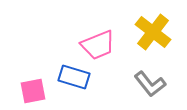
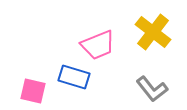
gray L-shape: moved 2 px right, 5 px down
pink square: rotated 24 degrees clockwise
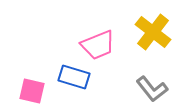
pink square: moved 1 px left
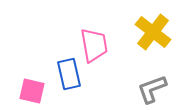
pink trapezoid: moved 4 px left; rotated 78 degrees counterclockwise
blue rectangle: moved 5 px left, 3 px up; rotated 60 degrees clockwise
gray L-shape: rotated 108 degrees clockwise
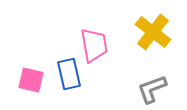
pink square: moved 1 px left, 11 px up
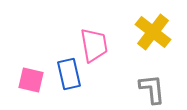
gray L-shape: rotated 104 degrees clockwise
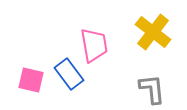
blue rectangle: rotated 24 degrees counterclockwise
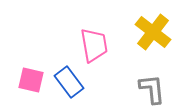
blue rectangle: moved 8 px down
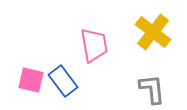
blue rectangle: moved 6 px left, 1 px up
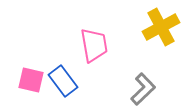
yellow cross: moved 8 px right, 5 px up; rotated 24 degrees clockwise
gray L-shape: moved 9 px left; rotated 52 degrees clockwise
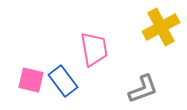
pink trapezoid: moved 4 px down
gray L-shape: rotated 24 degrees clockwise
